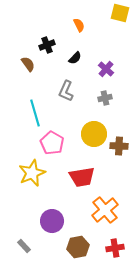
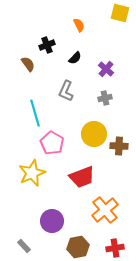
red trapezoid: rotated 12 degrees counterclockwise
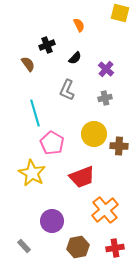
gray L-shape: moved 1 px right, 1 px up
yellow star: rotated 20 degrees counterclockwise
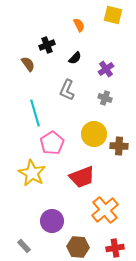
yellow square: moved 7 px left, 2 px down
purple cross: rotated 14 degrees clockwise
gray cross: rotated 32 degrees clockwise
pink pentagon: rotated 10 degrees clockwise
brown hexagon: rotated 15 degrees clockwise
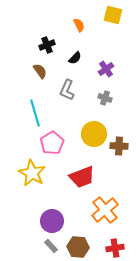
brown semicircle: moved 12 px right, 7 px down
gray rectangle: moved 27 px right
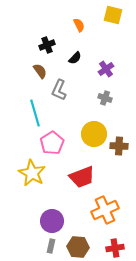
gray L-shape: moved 8 px left
orange cross: rotated 16 degrees clockwise
gray rectangle: rotated 56 degrees clockwise
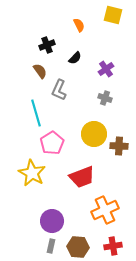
cyan line: moved 1 px right
red cross: moved 2 px left, 2 px up
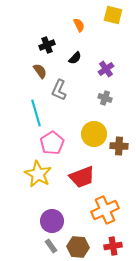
yellow star: moved 6 px right, 1 px down
gray rectangle: rotated 48 degrees counterclockwise
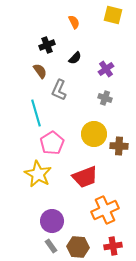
orange semicircle: moved 5 px left, 3 px up
red trapezoid: moved 3 px right
